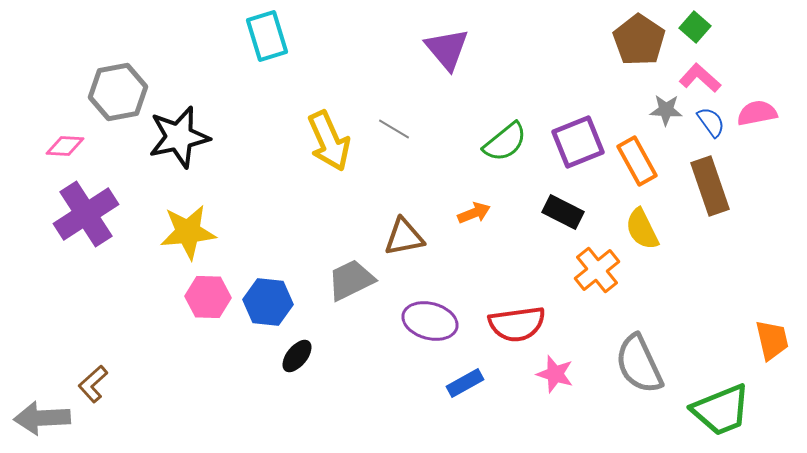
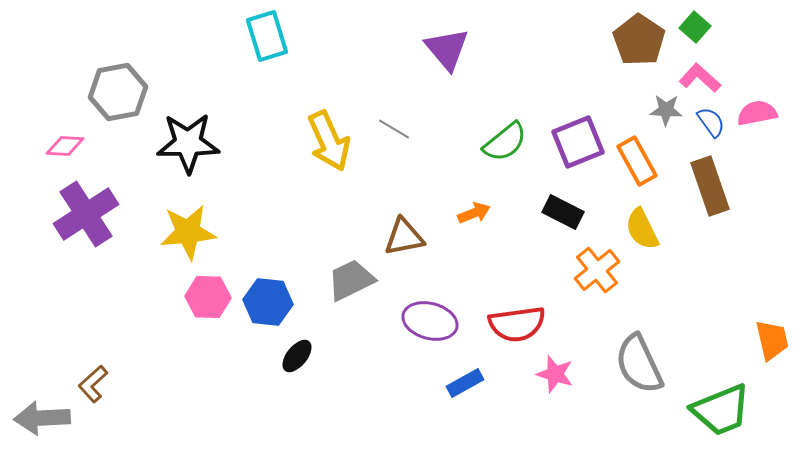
black star: moved 9 px right, 6 px down; rotated 12 degrees clockwise
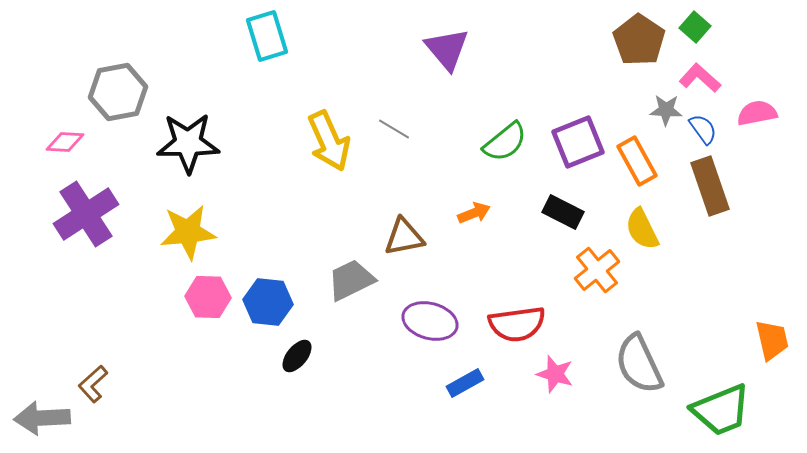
blue semicircle: moved 8 px left, 7 px down
pink diamond: moved 4 px up
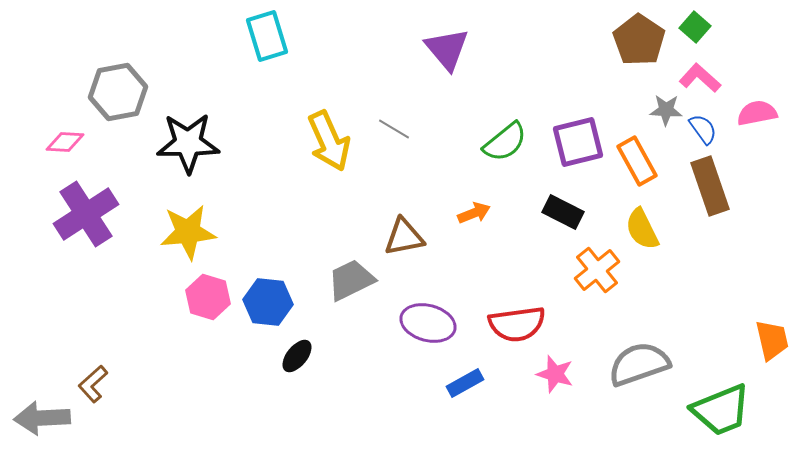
purple square: rotated 8 degrees clockwise
pink hexagon: rotated 15 degrees clockwise
purple ellipse: moved 2 px left, 2 px down
gray semicircle: rotated 96 degrees clockwise
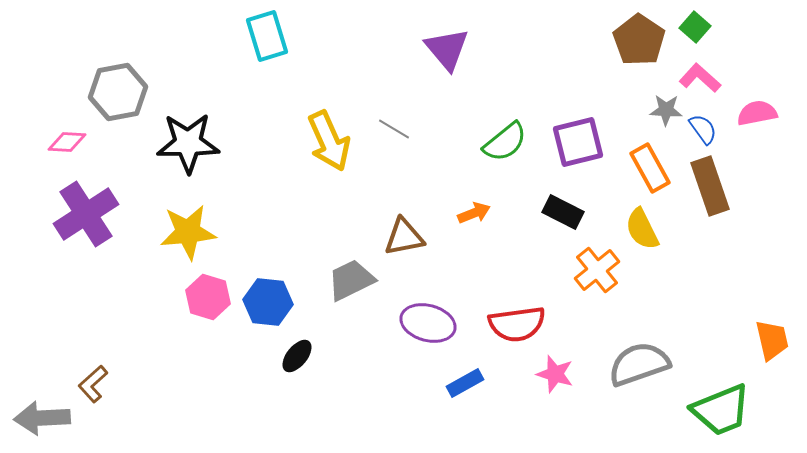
pink diamond: moved 2 px right
orange rectangle: moved 13 px right, 7 px down
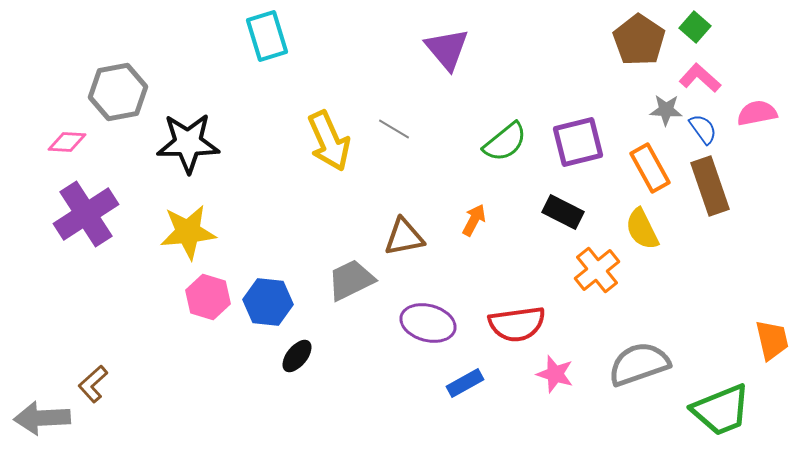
orange arrow: moved 7 px down; rotated 40 degrees counterclockwise
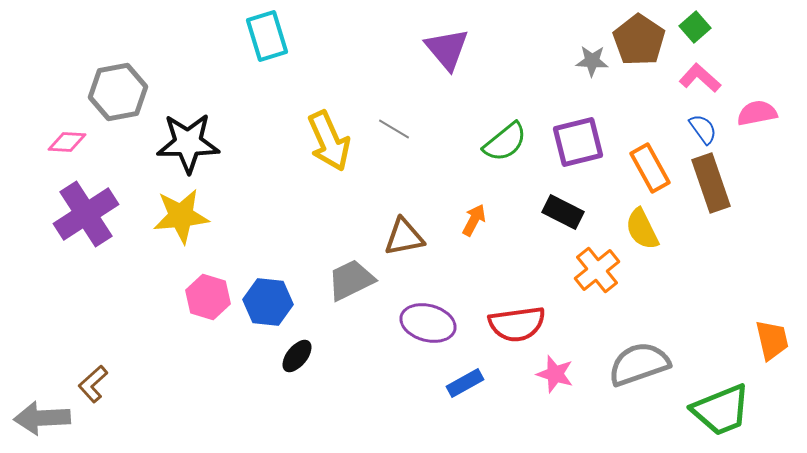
green square: rotated 8 degrees clockwise
gray star: moved 74 px left, 49 px up
brown rectangle: moved 1 px right, 3 px up
yellow star: moved 7 px left, 16 px up
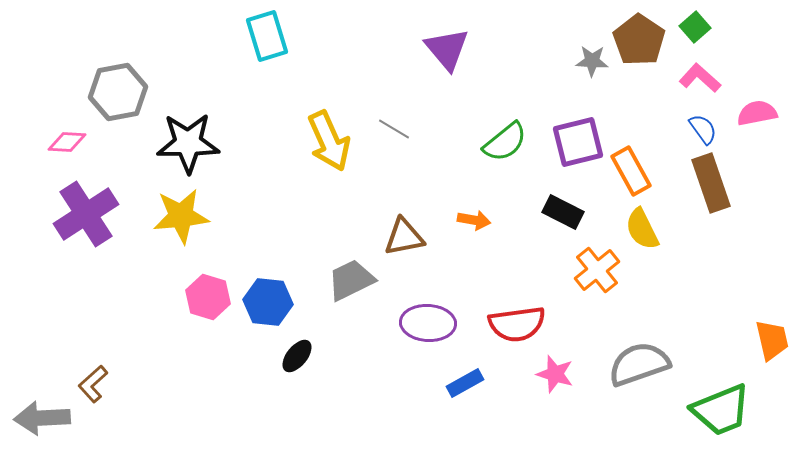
orange rectangle: moved 19 px left, 3 px down
orange arrow: rotated 72 degrees clockwise
purple ellipse: rotated 12 degrees counterclockwise
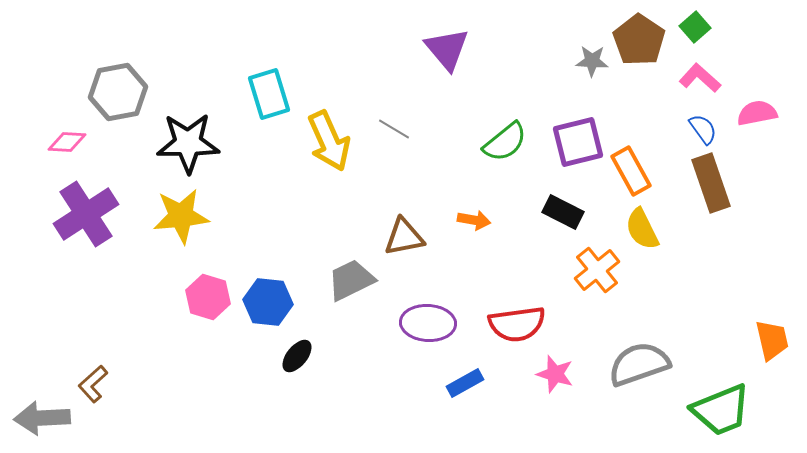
cyan rectangle: moved 2 px right, 58 px down
